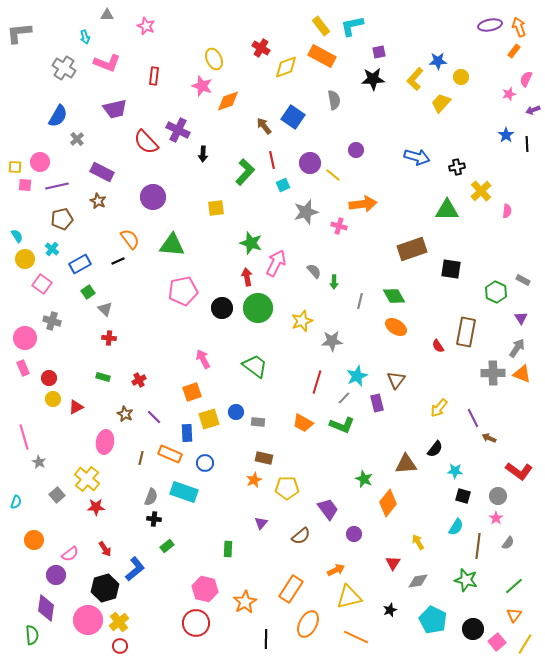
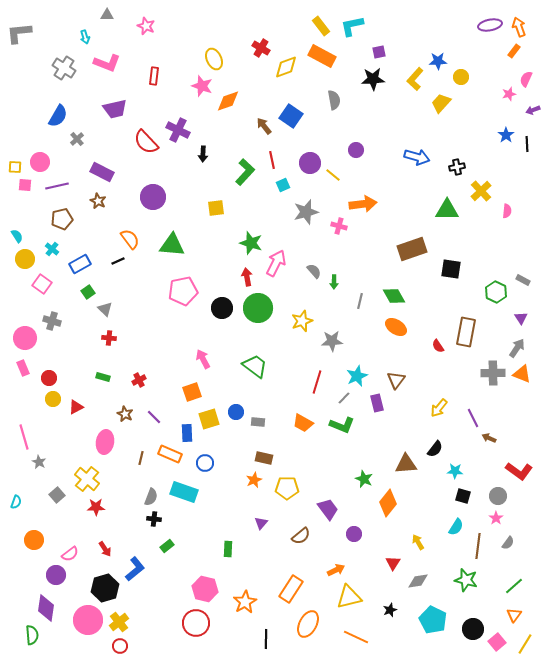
blue square at (293, 117): moved 2 px left, 1 px up
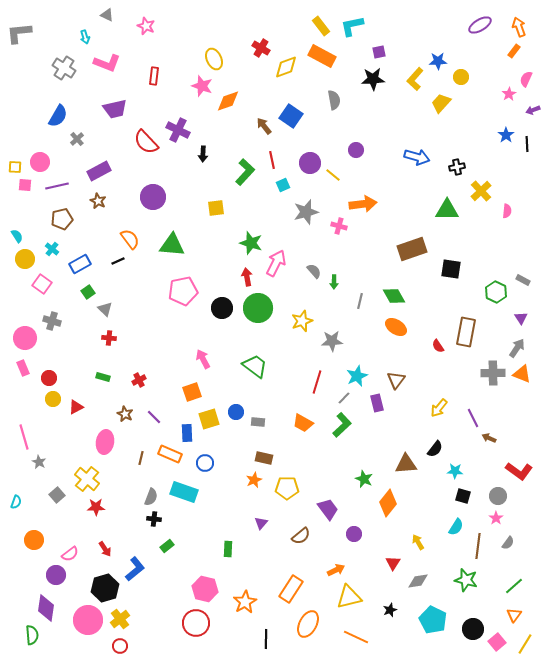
gray triangle at (107, 15): rotated 24 degrees clockwise
purple ellipse at (490, 25): moved 10 px left; rotated 20 degrees counterclockwise
pink star at (509, 94): rotated 16 degrees counterclockwise
purple rectangle at (102, 172): moved 3 px left, 1 px up; rotated 55 degrees counterclockwise
green L-shape at (342, 425): rotated 65 degrees counterclockwise
yellow cross at (119, 622): moved 1 px right, 3 px up
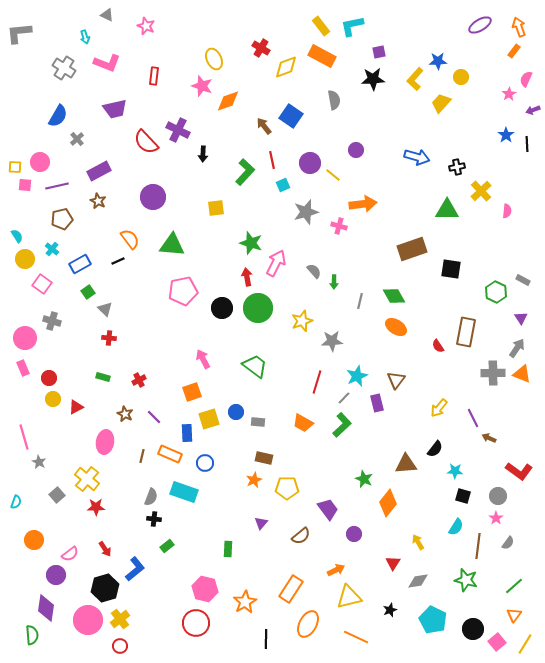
brown line at (141, 458): moved 1 px right, 2 px up
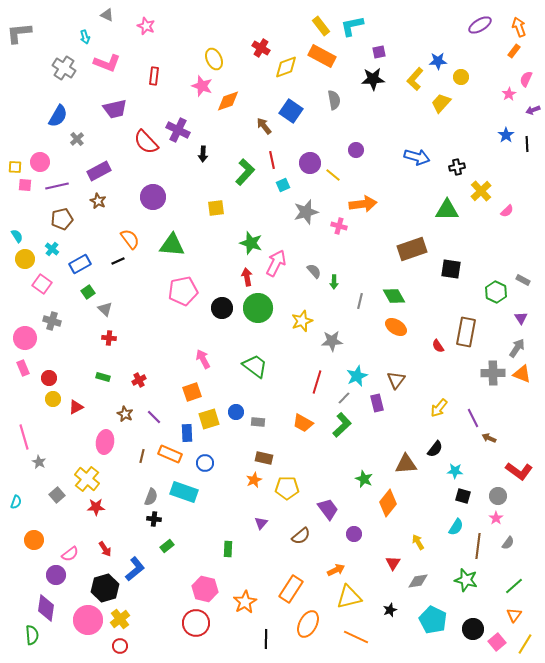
blue square at (291, 116): moved 5 px up
pink semicircle at (507, 211): rotated 40 degrees clockwise
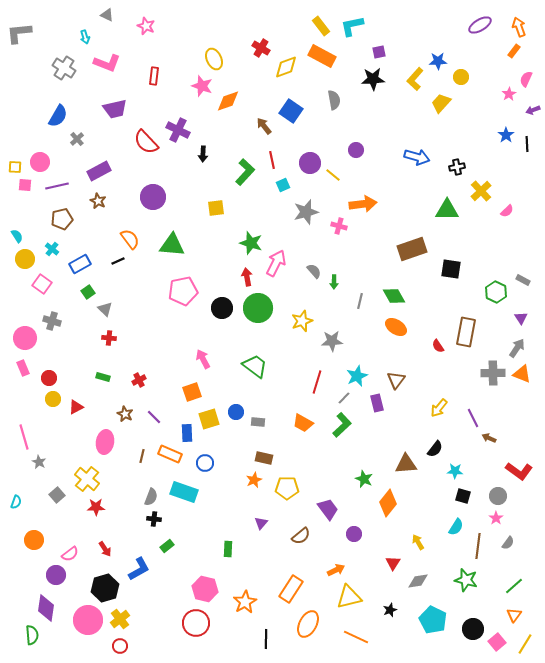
blue L-shape at (135, 569): moved 4 px right; rotated 10 degrees clockwise
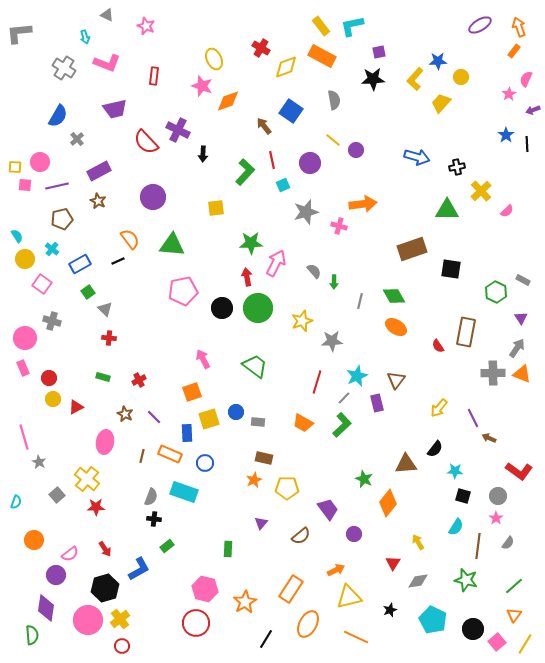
yellow line at (333, 175): moved 35 px up
green star at (251, 243): rotated 20 degrees counterclockwise
black line at (266, 639): rotated 30 degrees clockwise
red circle at (120, 646): moved 2 px right
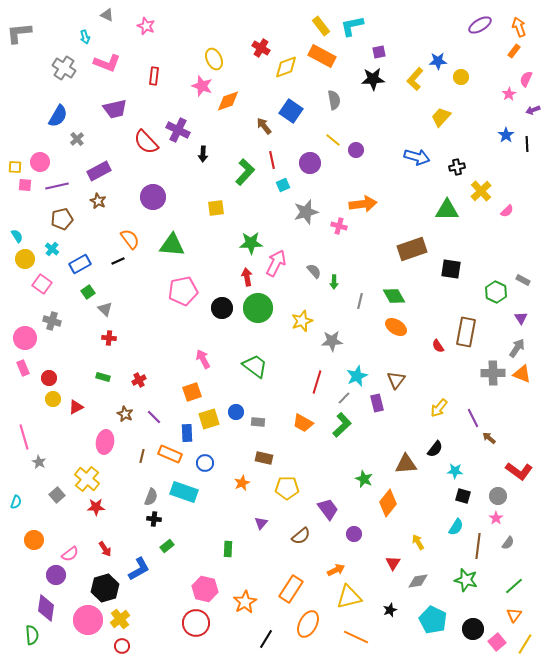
yellow trapezoid at (441, 103): moved 14 px down
brown arrow at (489, 438): rotated 16 degrees clockwise
orange star at (254, 480): moved 12 px left, 3 px down
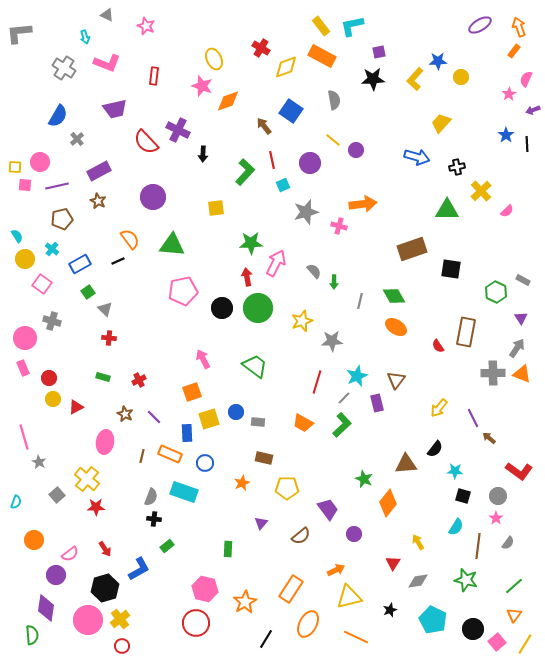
yellow trapezoid at (441, 117): moved 6 px down
